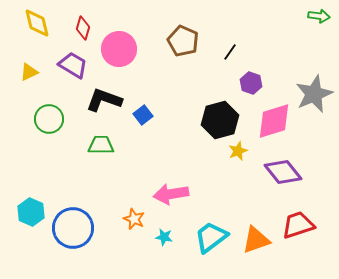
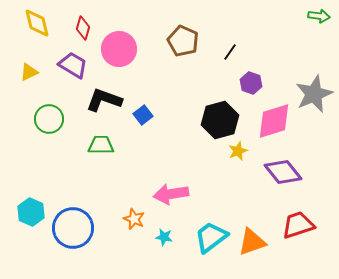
orange triangle: moved 4 px left, 2 px down
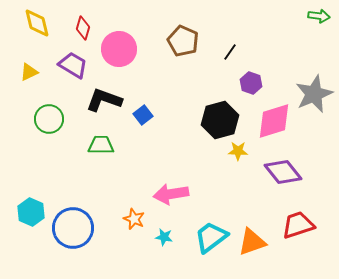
yellow star: rotated 24 degrees clockwise
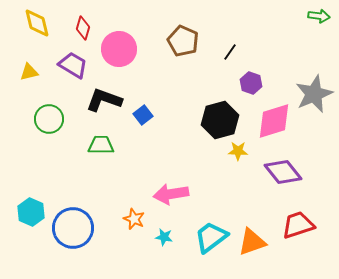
yellow triangle: rotated 12 degrees clockwise
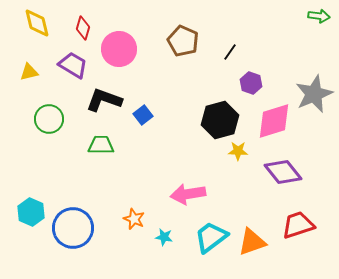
pink arrow: moved 17 px right
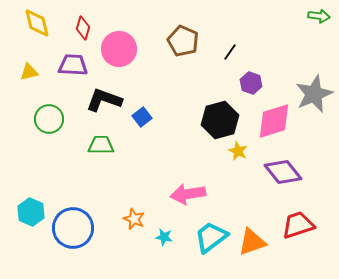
purple trapezoid: rotated 28 degrees counterclockwise
blue square: moved 1 px left, 2 px down
yellow star: rotated 24 degrees clockwise
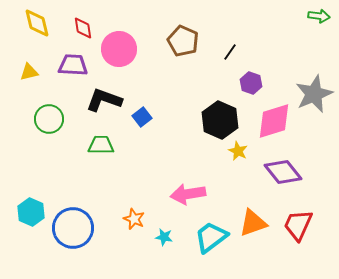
red diamond: rotated 25 degrees counterclockwise
black hexagon: rotated 21 degrees counterclockwise
red trapezoid: rotated 48 degrees counterclockwise
orange triangle: moved 1 px right, 19 px up
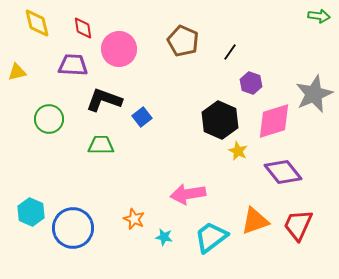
yellow triangle: moved 12 px left
orange triangle: moved 2 px right, 2 px up
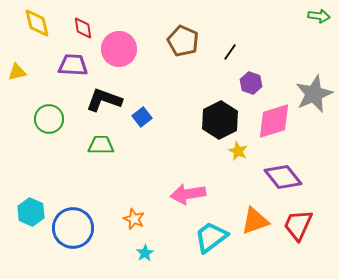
black hexagon: rotated 9 degrees clockwise
purple diamond: moved 5 px down
cyan star: moved 19 px left, 16 px down; rotated 30 degrees clockwise
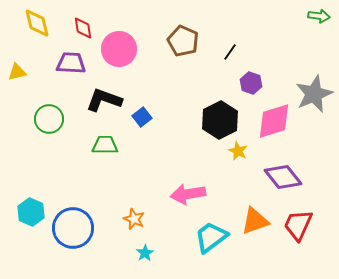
purple trapezoid: moved 2 px left, 2 px up
green trapezoid: moved 4 px right
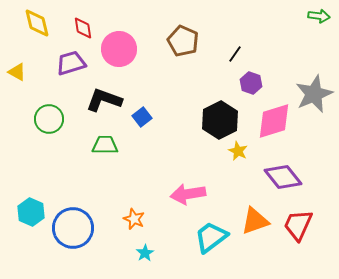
black line: moved 5 px right, 2 px down
purple trapezoid: rotated 20 degrees counterclockwise
yellow triangle: rotated 42 degrees clockwise
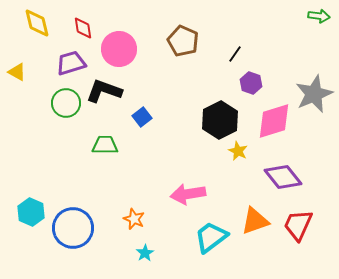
black L-shape: moved 9 px up
green circle: moved 17 px right, 16 px up
